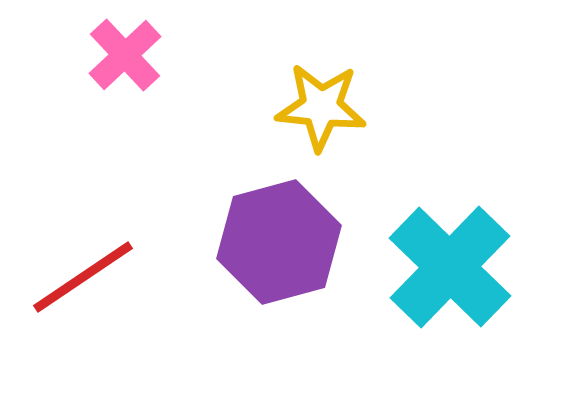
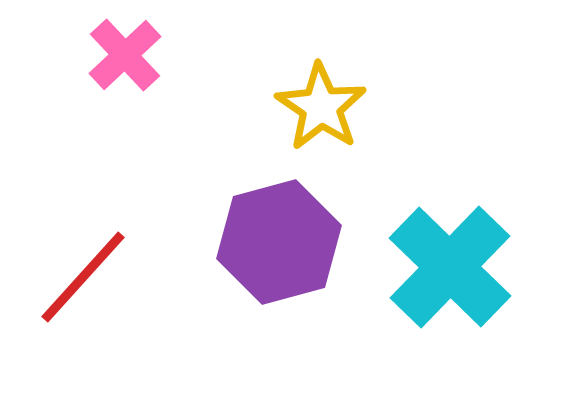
yellow star: rotated 28 degrees clockwise
red line: rotated 14 degrees counterclockwise
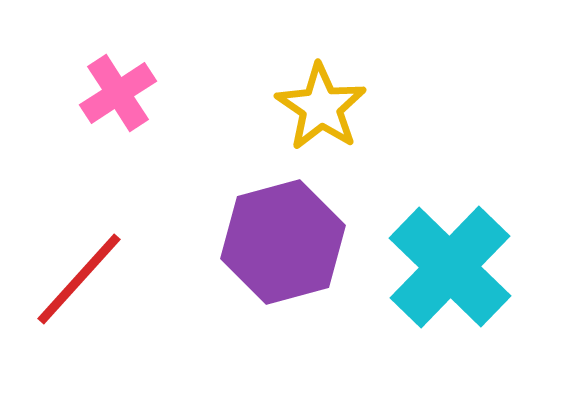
pink cross: moved 7 px left, 38 px down; rotated 10 degrees clockwise
purple hexagon: moved 4 px right
red line: moved 4 px left, 2 px down
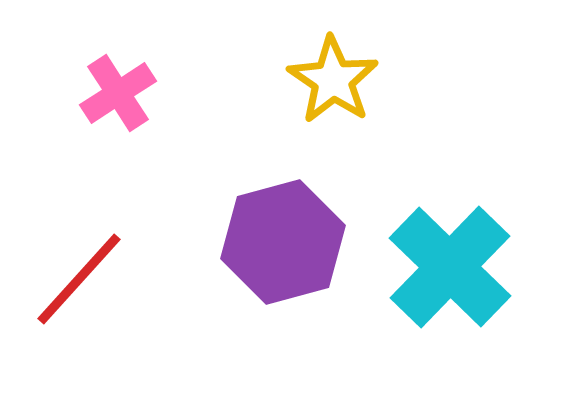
yellow star: moved 12 px right, 27 px up
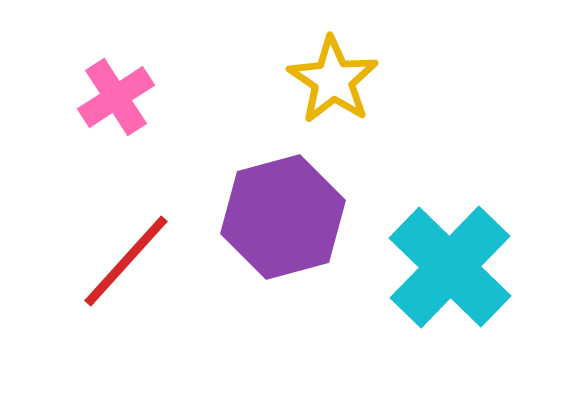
pink cross: moved 2 px left, 4 px down
purple hexagon: moved 25 px up
red line: moved 47 px right, 18 px up
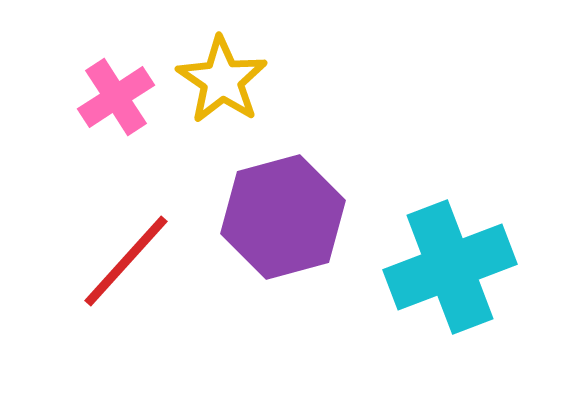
yellow star: moved 111 px left
cyan cross: rotated 25 degrees clockwise
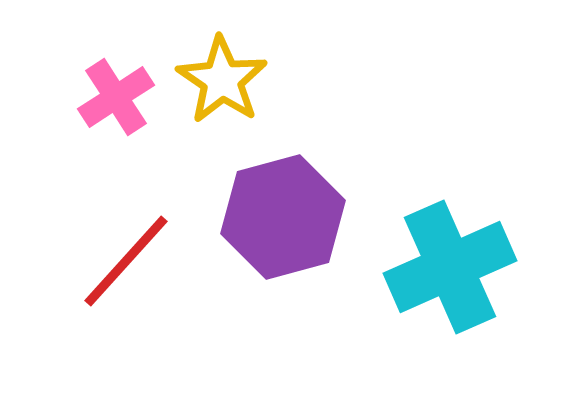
cyan cross: rotated 3 degrees counterclockwise
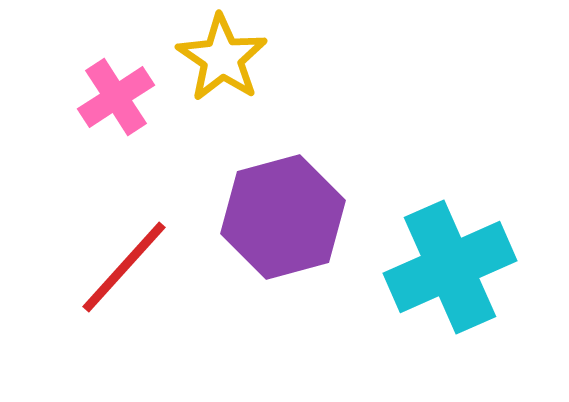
yellow star: moved 22 px up
red line: moved 2 px left, 6 px down
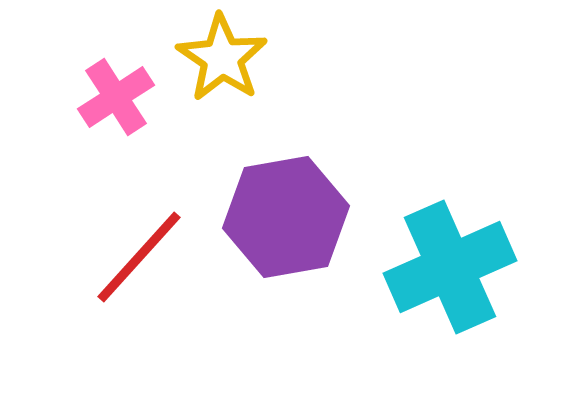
purple hexagon: moved 3 px right; rotated 5 degrees clockwise
red line: moved 15 px right, 10 px up
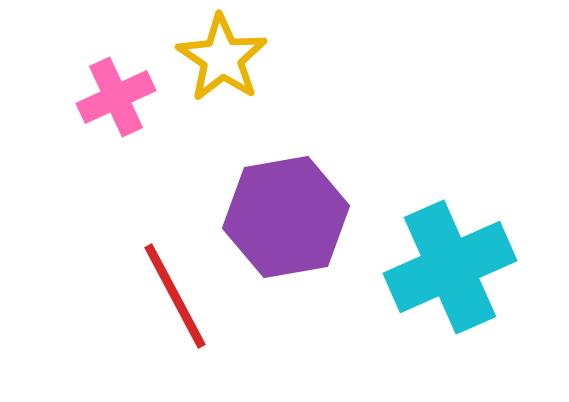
pink cross: rotated 8 degrees clockwise
red line: moved 36 px right, 39 px down; rotated 70 degrees counterclockwise
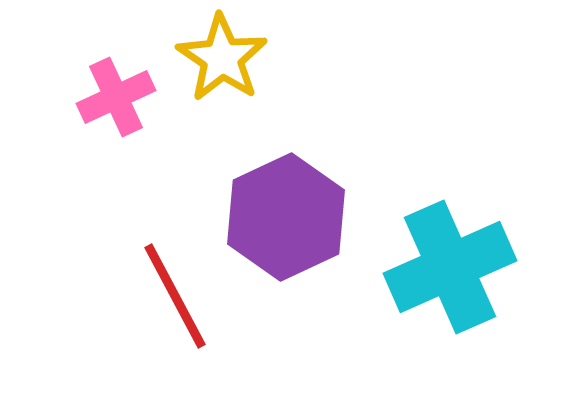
purple hexagon: rotated 15 degrees counterclockwise
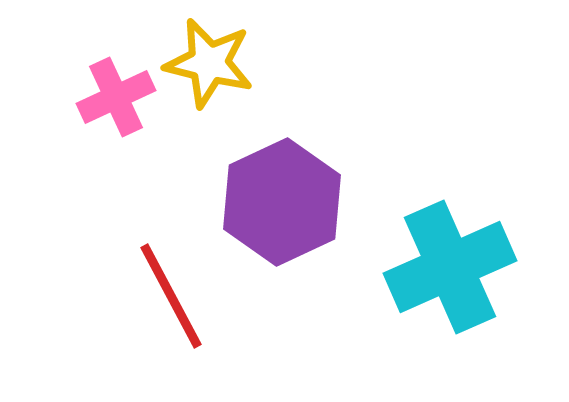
yellow star: moved 13 px left, 5 px down; rotated 20 degrees counterclockwise
purple hexagon: moved 4 px left, 15 px up
red line: moved 4 px left
